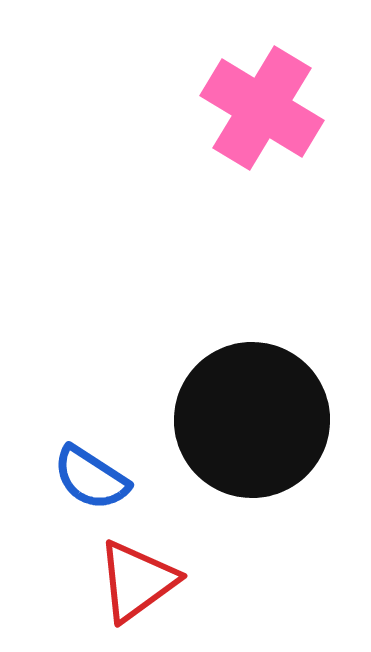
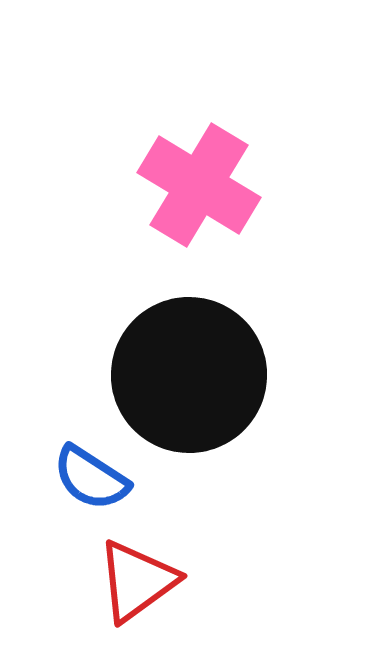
pink cross: moved 63 px left, 77 px down
black circle: moved 63 px left, 45 px up
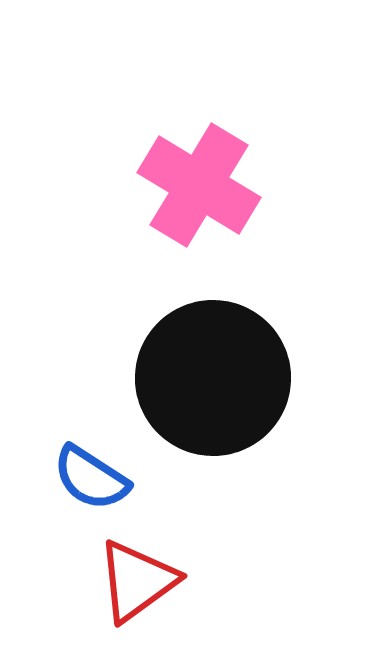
black circle: moved 24 px right, 3 px down
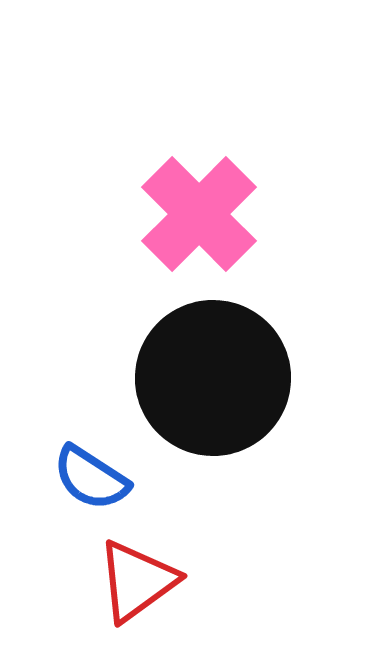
pink cross: moved 29 px down; rotated 14 degrees clockwise
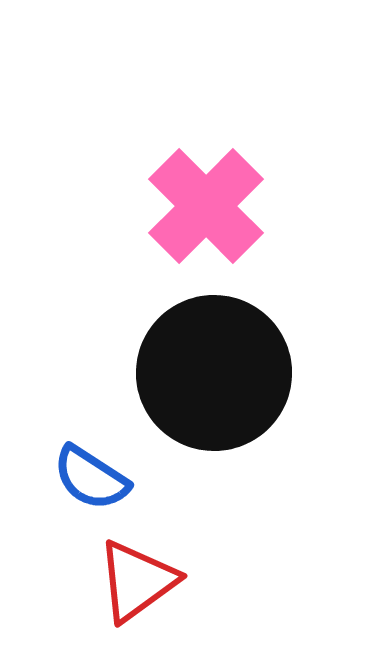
pink cross: moved 7 px right, 8 px up
black circle: moved 1 px right, 5 px up
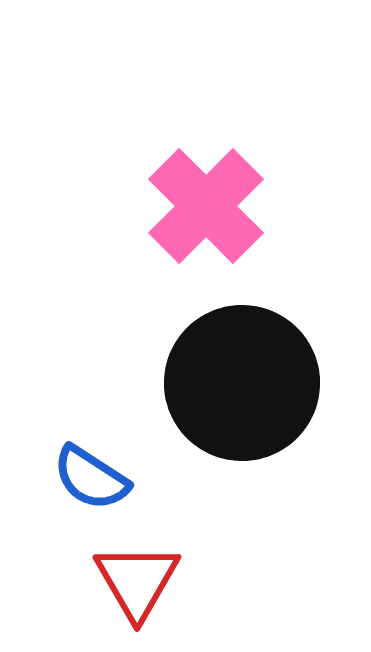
black circle: moved 28 px right, 10 px down
red triangle: rotated 24 degrees counterclockwise
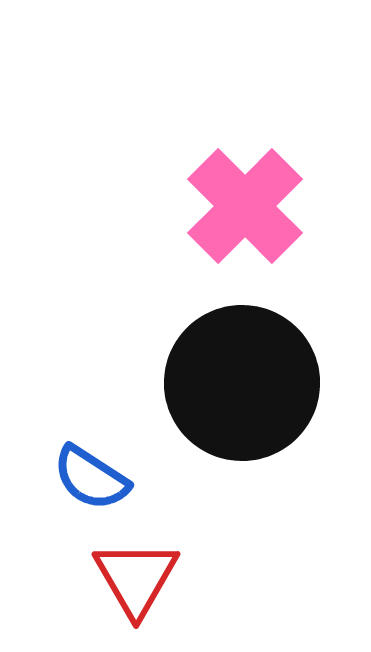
pink cross: moved 39 px right
red triangle: moved 1 px left, 3 px up
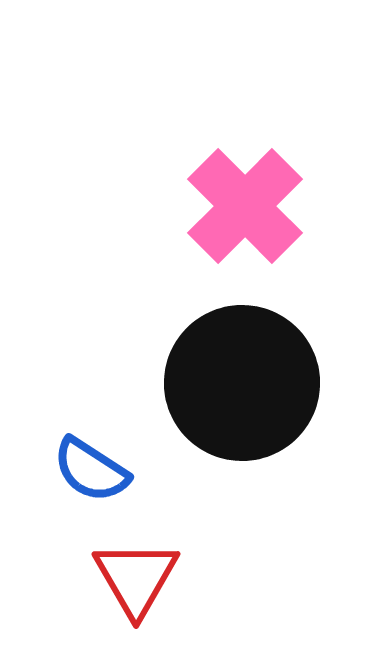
blue semicircle: moved 8 px up
